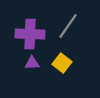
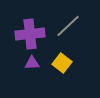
gray line: rotated 12 degrees clockwise
purple cross: rotated 8 degrees counterclockwise
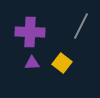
gray line: moved 13 px right; rotated 20 degrees counterclockwise
purple cross: moved 2 px up; rotated 8 degrees clockwise
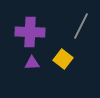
yellow square: moved 1 px right, 4 px up
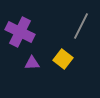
purple cross: moved 10 px left; rotated 24 degrees clockwise
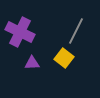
gray line: moved 5 px left, 5 px down
yellow square: moved 1 px right, 1 px up
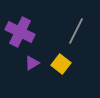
yellow square: moved 3 px left, 6 px down
purple triangle: rotated 28 degrees counterclockwise
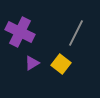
gray line: moved 2 px down
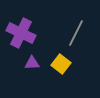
purple cross: moved 1 px right, 1 px down
purple triangle: rotated 28 degrees clockwise
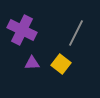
purple cross: moved 1 px right, 3 px up
